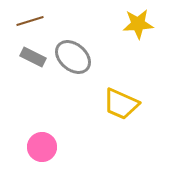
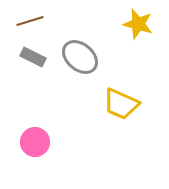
yellow star: rotated 20 degrees clockwise
gray ellipse: moved 7 px right
pink circle: moved 7 px left, 5 px up
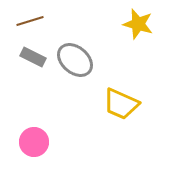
gray ellipse: moved 5 px left, 3 px down
pink circle: moved 1 px left
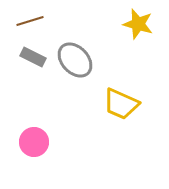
gray ellipse: rotated 6 degrees clockwise
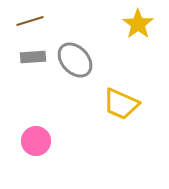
yellow star: rotated 20 degrees clockwise
gray rectangle: rotated 30 degrees counterclockwise
pink circle: moved 2 px right, 1 px up
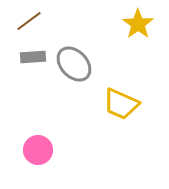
brown line: moved 1 px left; rotated 20 degrees counterclockwise
gray ellipse: moved 1 px left, 4 px down
pink circle: moved 2 px right, 9 px down
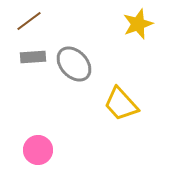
yellow star: rotated 16 degrees clockwise
yellow trapezoid: rotated 24 degrees clockwise
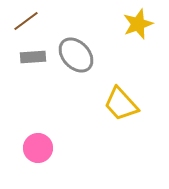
brown line: moved 3 px left
gray ellipse: moved 2 px right, 9 px up
pink circle: moved 2 px up
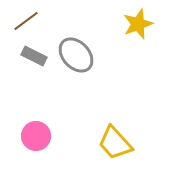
gray rectangle: moved 1 px right, 1 px up; rotated 30 degrees clockwise
yellow trapezoid: moved 6 px left, 39 px down
pink circle: moved 2 px left, 12 px up
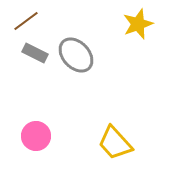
gray rectangle: moved 1 px right, 3 px up
